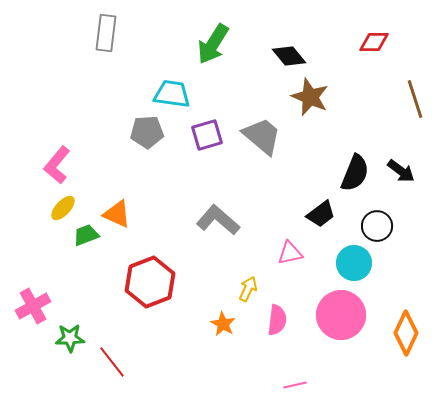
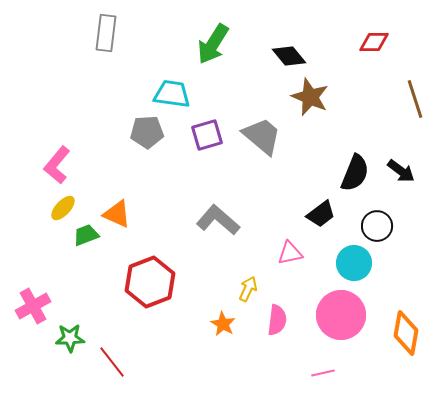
orange diamond: rotated 15 degrees counterclockwise
pink line: moved 28 px right, 12 px up
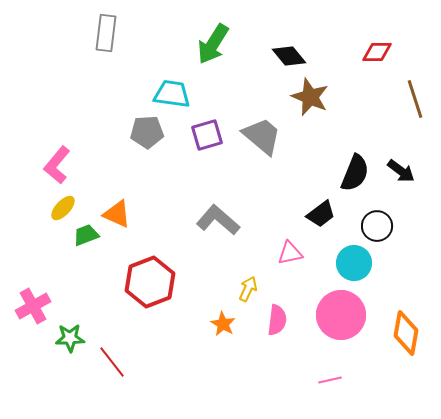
red diamond: moved 3 px right, 10 px down
pink line: moved 7 px right, 7 px down
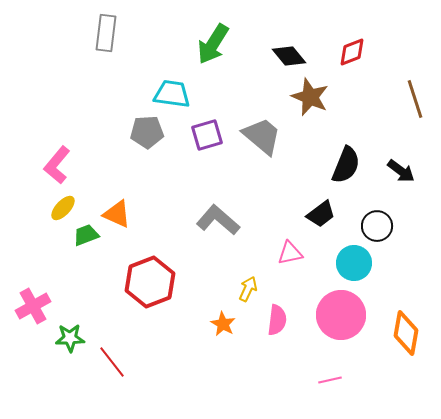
red diamond: moved 25 px left; rotated 20 degrees counterclockwise
black semicircle: moved 9 px left, 8 px up
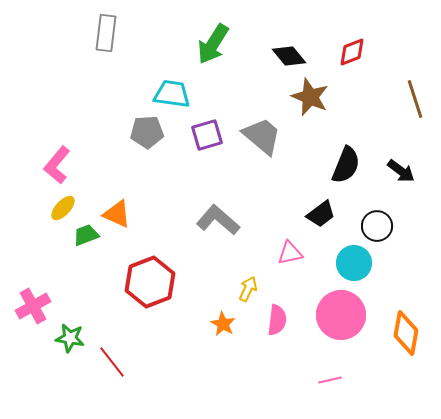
green star: rotated 12 degrees clockwise
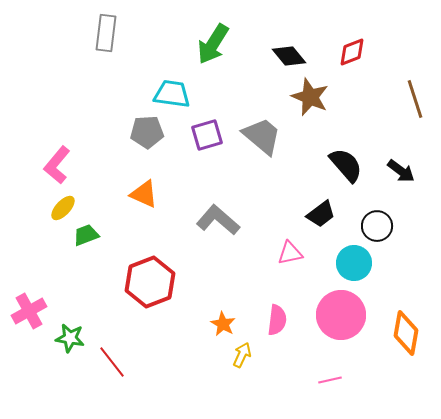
black semicircle: rotated 63 degrees counterclockwise
orange triangle: moved 27 px right, 20 px up
yellow arrow: moved 6 px left, 66 px down
pink cross: moved 4 px left, 5 px down
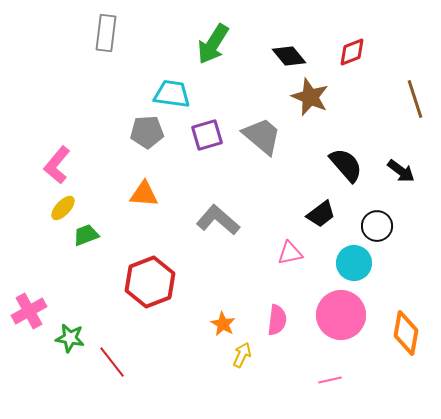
orange triangle: rotated 20 degrees counterclockwise
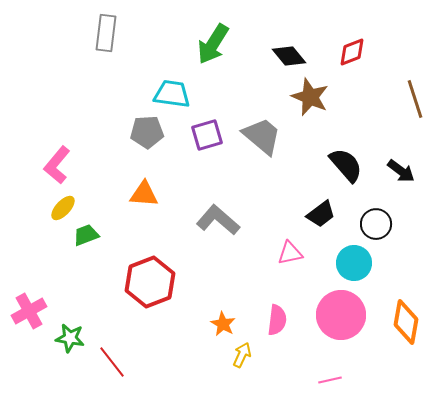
black circle: moved 1 px left, 2 px up
orange diamond: moved 11 px up
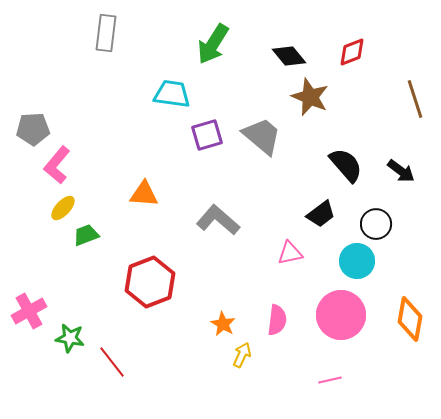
gray pentagon: moved 114 px left, 3 px up
cyan circle: moved 3 px right, 2 px up
orange diamond: moved 4 px right, 3 px up
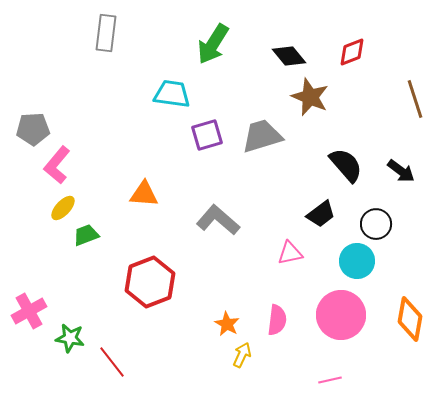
gray trapezoid: rotated 57 degrees counterclockwise
orange star: moved 4 px right
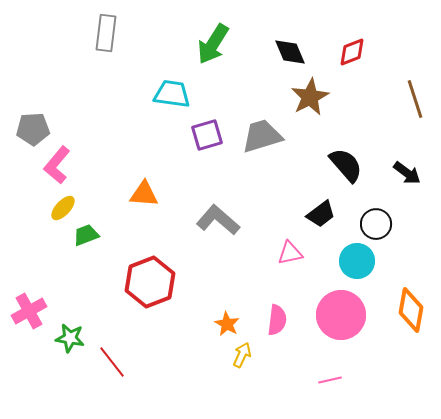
black diamond: moved 1 px right, 4 px up; rotated 16 degrees clockwise
brown star: rotated 21 degrees clockwise
black arrow: moved 6 px right, 2 px down
orange diamond: moved 1 px right, 9 px up
